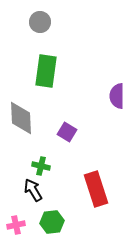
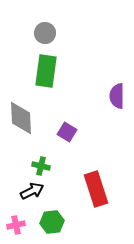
gray circle: moved 5 px right, 11 px down
black arrow: moved 1 px left, 1 px down; rotated 95 degrees clockwise
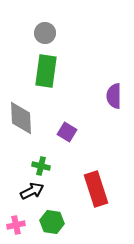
purple semicircle: moved 3 px left
green hexagon: rotated 15 degrees clockwise
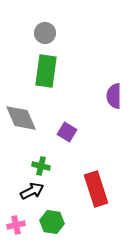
gray diamond: rotated 20 degrees counterclockwise
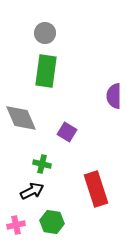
green cross: moved 1 px right, 2 px up
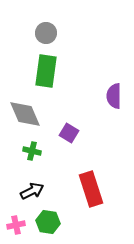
gray circle: moved 1 px right
gray diamond: moved 4 px right, 4 px up
purple square: moved 2 px right, 1 px down
green cross: moved 10 px left, 13 px up
red rectangle: moved 5 px left
green hexagon: moved 4 px left
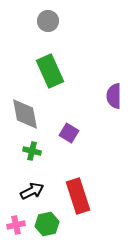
gray circle: moved 2 px right, 12 px up
green rectangle: moved 4 px right; rotated 32 degrees counterclockwise
gray diamond: rotated 12 degrees clockwise
red rectangle: moved 13 px left, 7 px down
green hexagon: moved 1 px left, 2 px down; rotated 20 degrees counterclockwise
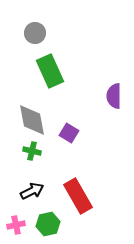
gray circle: moved 13 px left, 12 px down
gray diamond: moved 7 px right, 6 px down
red rectangle: rotated 12 degrees counterclockwise
green hexagon: moved 1 px right
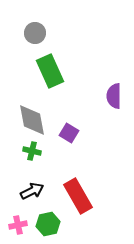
pink cross: moved 2 px right
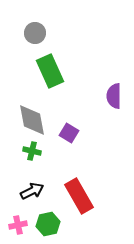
red rectangle: moved 1 px right
